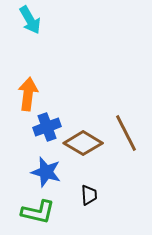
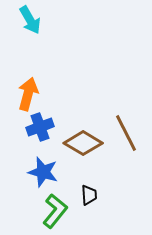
orange arrow: rotated 8 degrees clockwise
blue cross: moved 7 px left
blue star: moved 3 px left
green L-shape: moved 17 px right, 1 px up; rotated 64 degrees counterclockwise
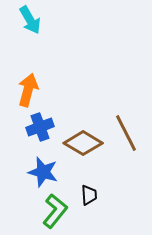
orange arrow: moved 4 px up
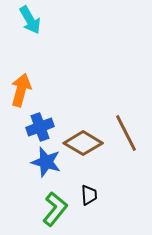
orange arrow: moved 7 px left
blue star: moved 3 px right, 10 px up
green L-shape: moved 2 px up
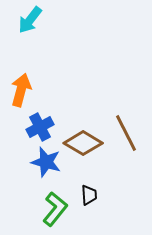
cyan arrow: rotated 68 degrees clockwise
blue cross: rotated 8 degrees counterclockwise
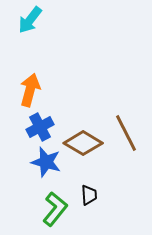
orange arrow: moved 9 px right
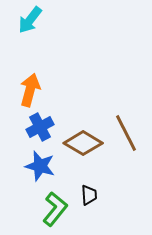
blue star: moved 6 px left, 4 px down
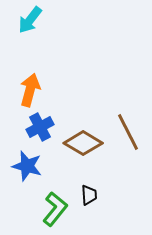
brown line: moved 2 px right, 1 px up
blue star: moved 13 px left
